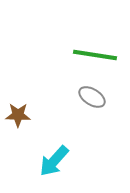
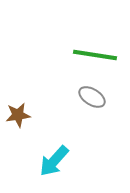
brown star: rotated 10 degrees counterclockwise
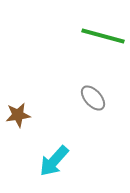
green line: moved 8 px right, 19 px up; rotated 6 degrees clockwise
gray ellipse: moved 1 px right, 1 px down; rotated 16 degrees clockwise
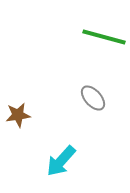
green line: moved 1 px right, 1 px down
cyan arrow: moved 7 px right
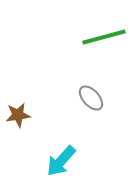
green line: rotated 30 degrees counterclockwise
gray ellipse: moved 2 px left
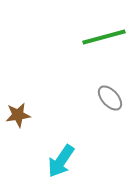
gray ellipse: moved 19 px right
cyan arrow: rotated 8 degrees counterclockwise
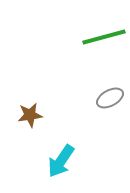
gray ellipse: rotated 76 degrees counterclockwise
brown star: moved 12 px right
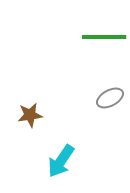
green line: rotated 15 degrees clockwise
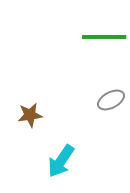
gray ellipse: moved 1 px right, 2 px down
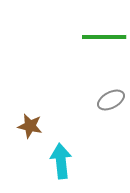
brown star: moved 11 px down; rotated 20 degrees clockwise
cyan arrow: rotated 140 degrees clockwise
